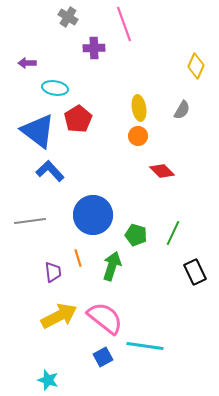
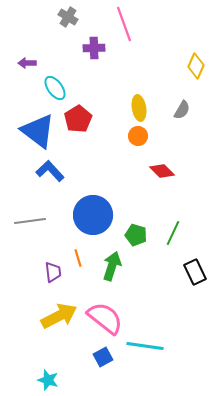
cyan ellipse: rotated 45 degrees clockwise
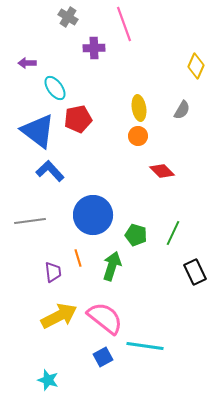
red pentagon: rotated 20 degrees clockwise
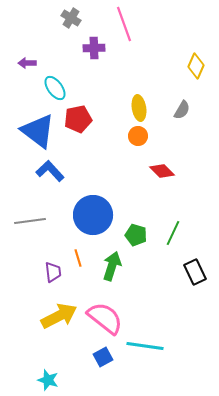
gray cross: moved 3 px right, 1 px down
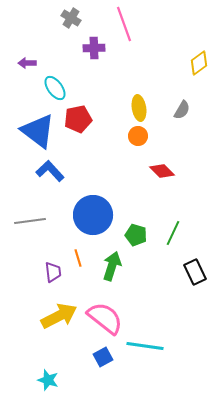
yellow diamond: moved 3 px right, 3 px up; rotated 30 degrees clockwise
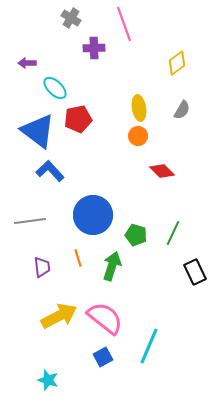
yellow diamond: moved 22 px left
cyan ellipse: rotated 10 degrees counterclockwise
purple trapezoid: moved 11 px left, 5 px up
cyan line: moved 4 px right; rotated 75 degrees counterclockwise
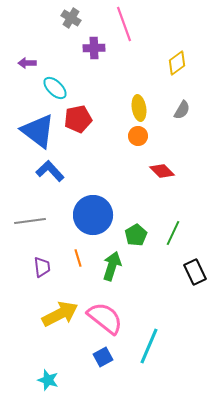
green pentagon: rotated 25 degrees clockwise
yellow arrow: moved 1 px right, 2 px up
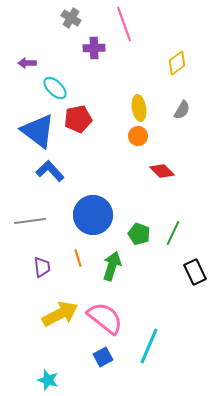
green pentagon: moved 3 px right, 1 px up; rotated 20 degrees counterclockwise
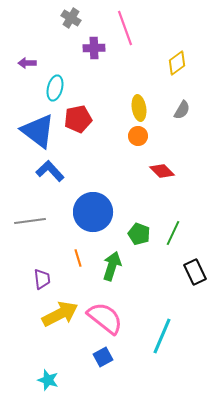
pink line: moved 1 px right, 4 px down
cyan ellipse: rotated 60 degrees clockwise
blue circle: moved 3 px up
purple trapezoid: moved 12 px down
cyan line: moved 13 px right, 10 px up
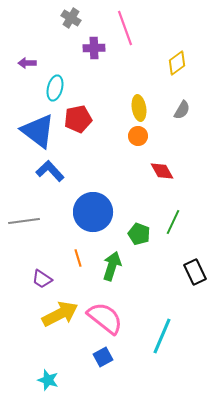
red diamond: rotated 15 degrees clockwise
gray line: moved 6 px left
green line: moved 11 px up
purple trapezoid: rotated 130 degrees clockwise
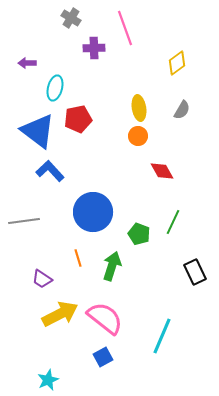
cyan star: rotated 30 degrees clockwise
